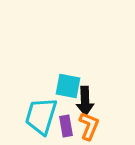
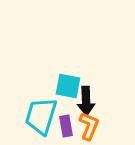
black arrow: moved 1 px right
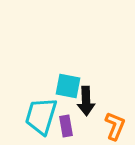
orange L-shape: moved 26 px right
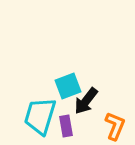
cyan square: rotated 32 degrees counterclockwise
black arrow: rotated 40 degrees clockwise
cyan trapezoid: moved 1 px left
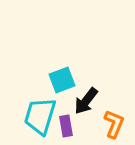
cyan square: moved 6 px left, 6 px up
orange L-shape: moved 1 px left, 2 px up
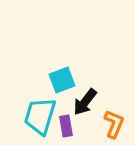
black arrow: moved 1 px left, 1 px down
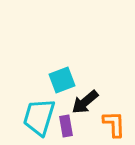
black arrow: rotated 12 degrees clockwise
cyan trapezoid: moved 1 px left, 1 px down
orange L-shape: rotated 24 degrees counterclockwise
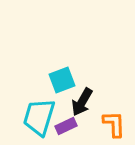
black arrow: moved 3 px left; rotated 20 degrees counterclockwise
purple rectangle: rotated 75 degrees clockwise
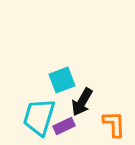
purple rectangle: moved 2 px left
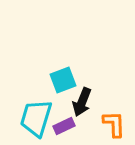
cyan square: moved 1 px right
black arrow: rotated 8 degrees counterclockwise
cyan trapezoid: moved 3 px left, 1 px down
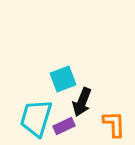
cyan square: moved 1 px up
